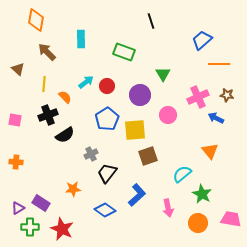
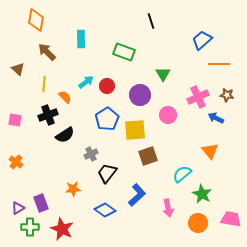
orange cross: rotated 32 degrees clockwise
purple rectangle: rotated 36 degrees clockwise
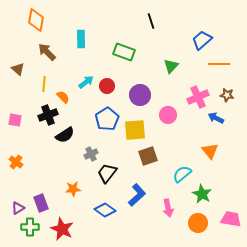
green triangle: moved 8 px right, 8 px up; rotated 14 degrees clockwise
orange semicircle: moved 2 px left
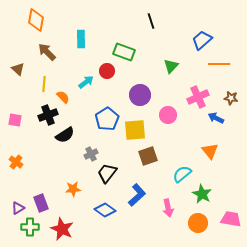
red circle: moved 15 px up
brown star: moved 4 px right, 3 px down
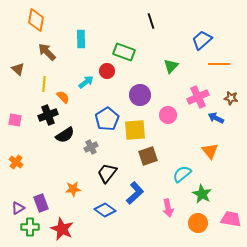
gray cross: moved 7 px up
blue L-shape: moved 2 px left, 2 px up
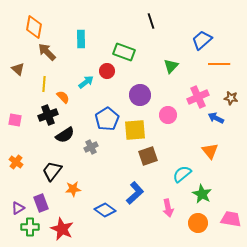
orange diamond: moved 2 px left, 7 px down
black trapezoid: moved 55 px left, 2 px up
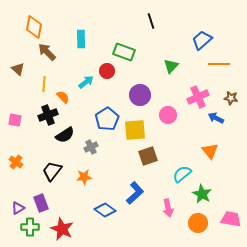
orange star: moved 11 px right, 12 px up
